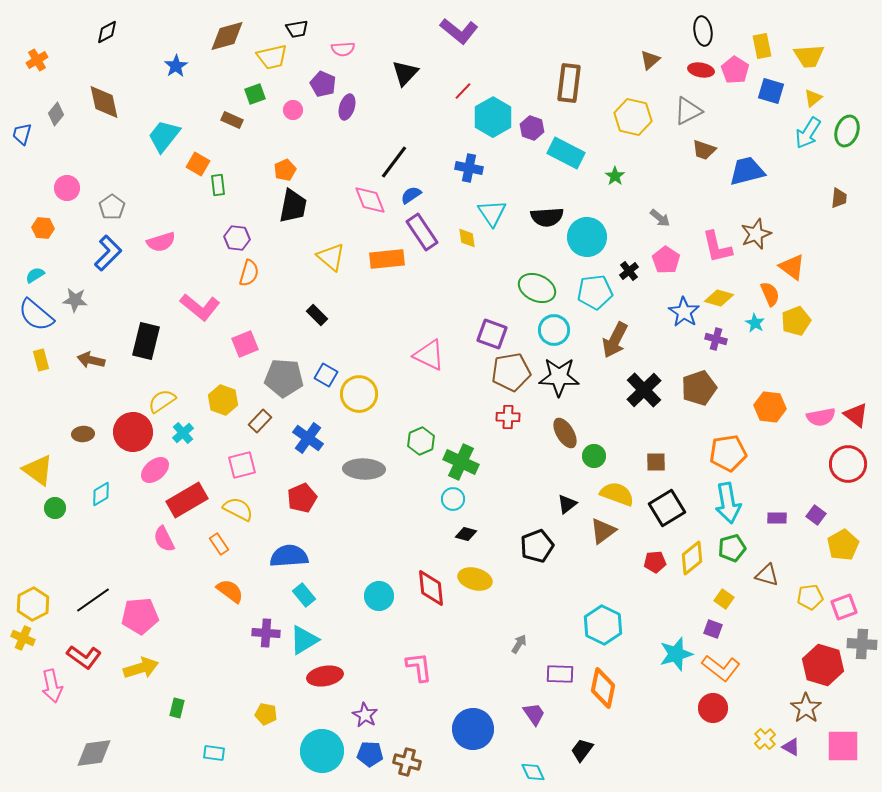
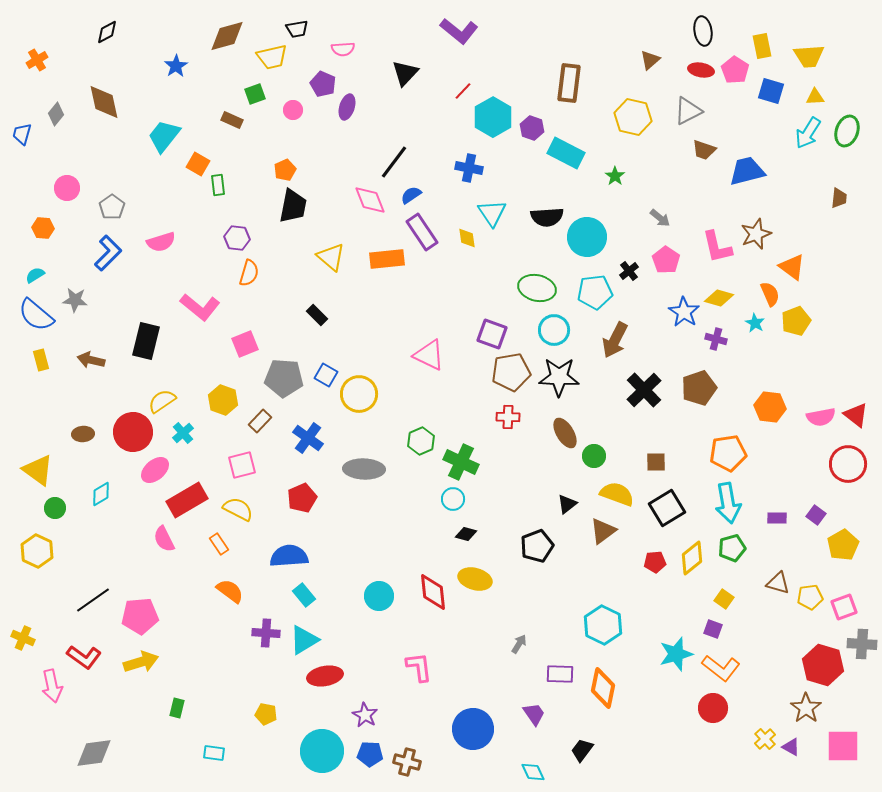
yellow triangle at (813, 98): moved 2 px right, 1 px up; rotated 36 degrees clockwise
green ellipse at (537, 288): rotated 12 degrees counterclockwise
brown triangle at (767, 575): moved 11 px right, 8 px down
red diamond at (431, 588): moved 2 px right, 4 px down
yellow hexagon at (33, 604): moved 4 px right, 53 px up; rotated 8 degrees counterclockwise
yellow arrow at (141, 668): moved 6 px up
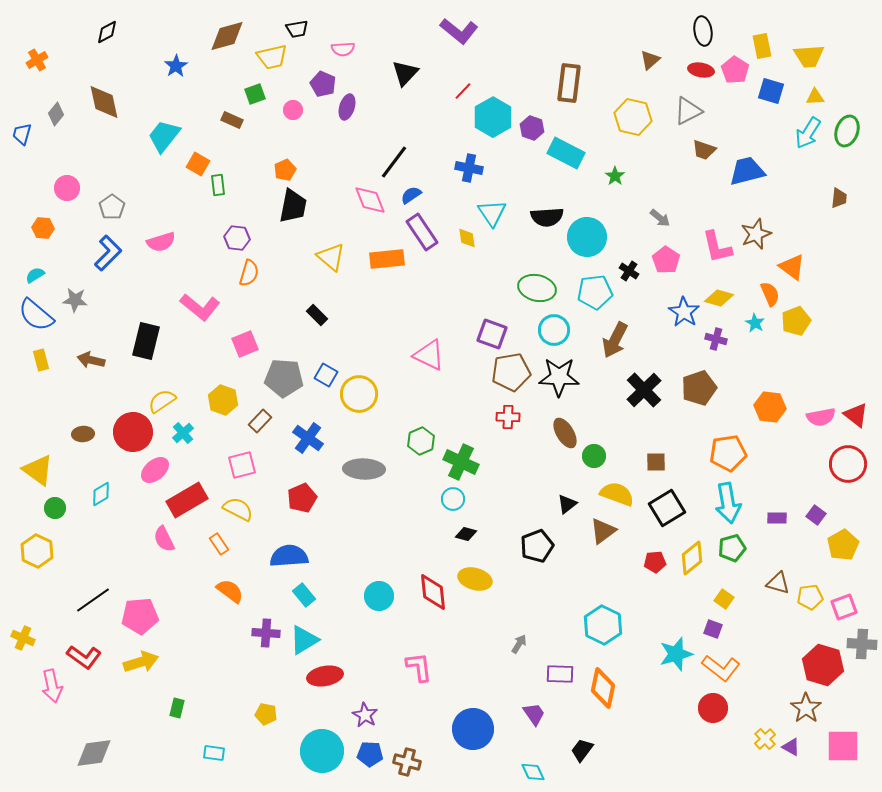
black cross at (629, 271): rotated 18 degrees counterclockwise
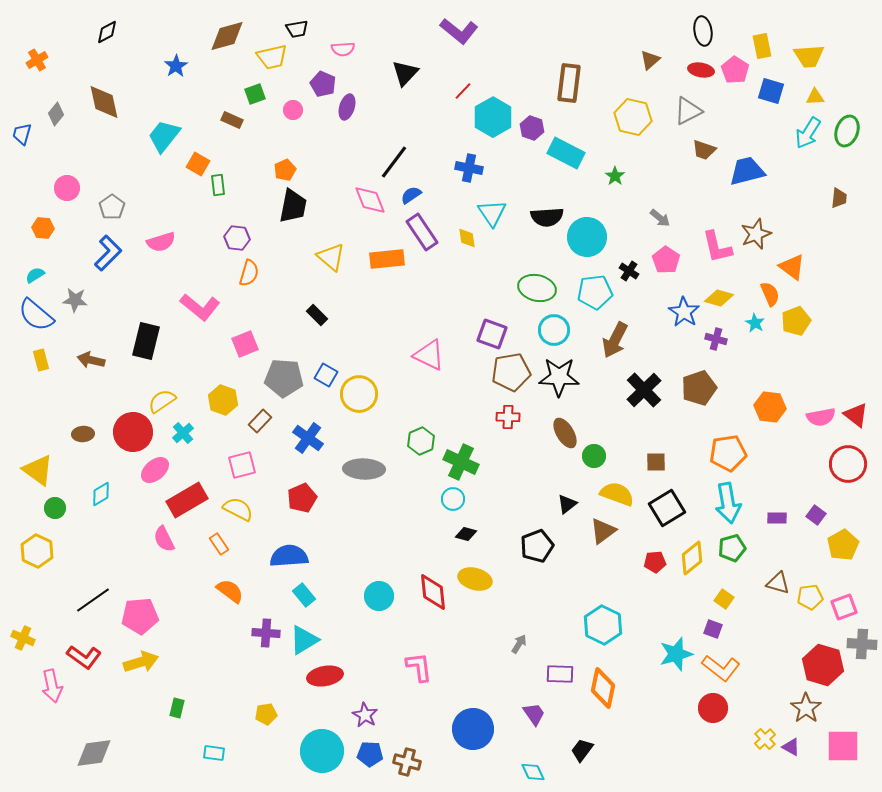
yellow pentagon at (266, 714): rotated 20 degrees counterclockwise
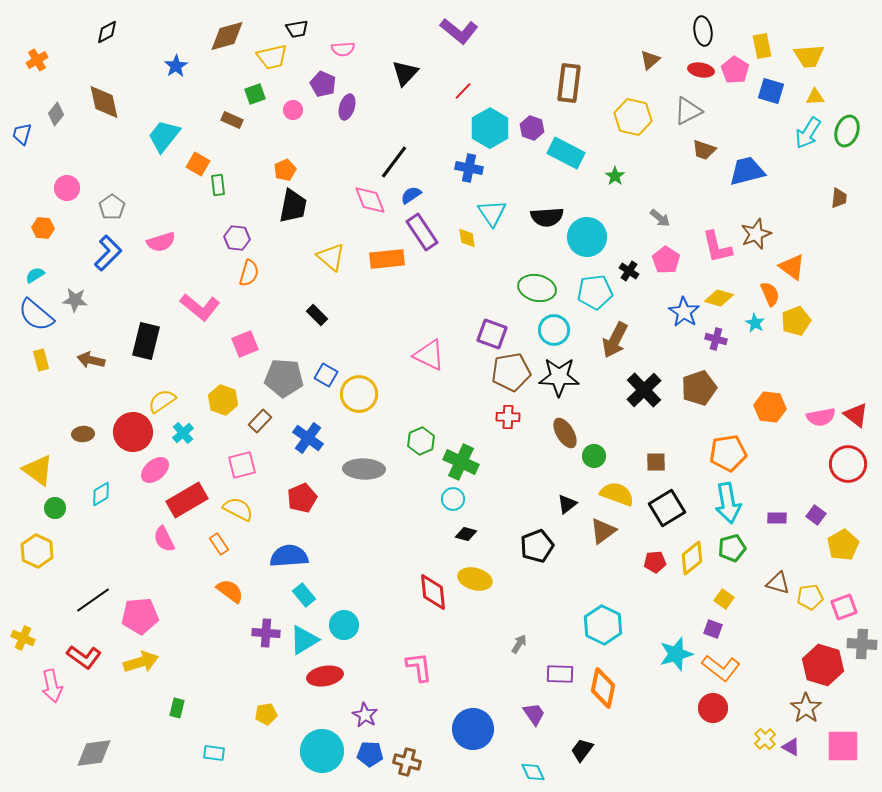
cyan hexagon at (493, 117): moved 3 px left, 11 px down
cyan circle at (379, 596): moved 35 px left, 29 px down
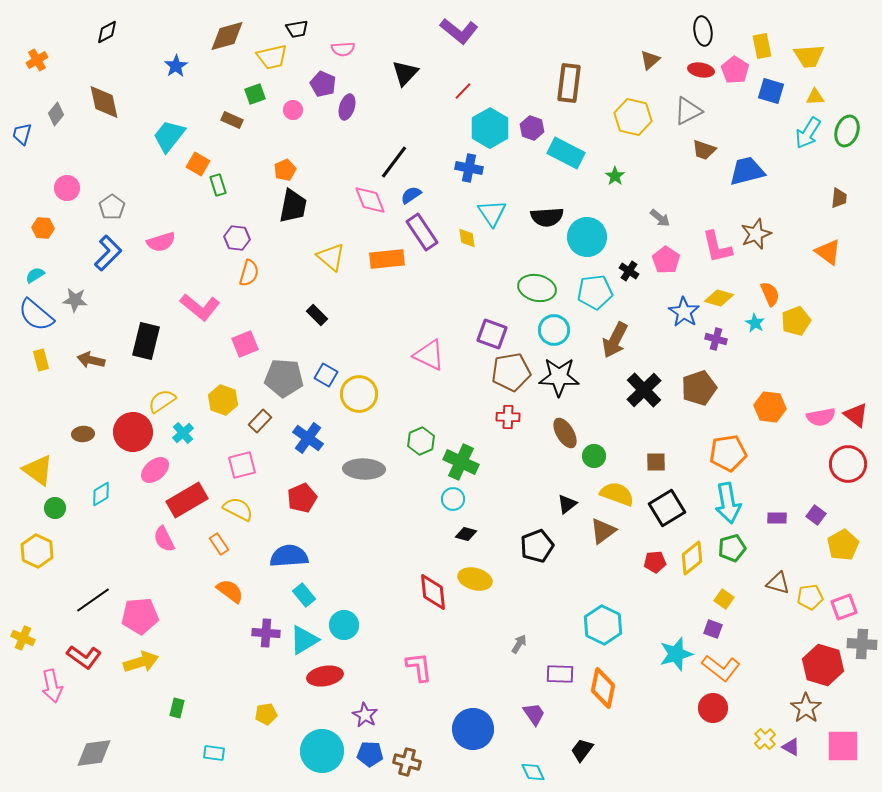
cyan trapezoid at (164, 136): moved 5 px right
green rectangle at (218, 185): rotated 10 degrees counterclockwise
orange triangle at (792, 267): moved 36 px right, 15 px up
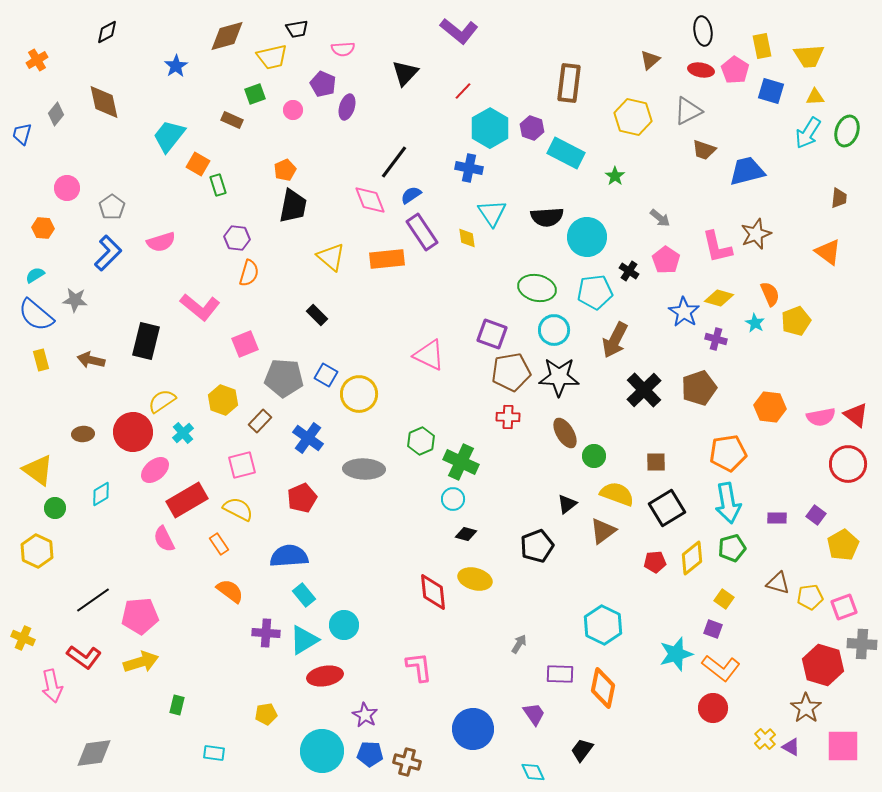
green rectangle at (177, 708): moved 3 px up
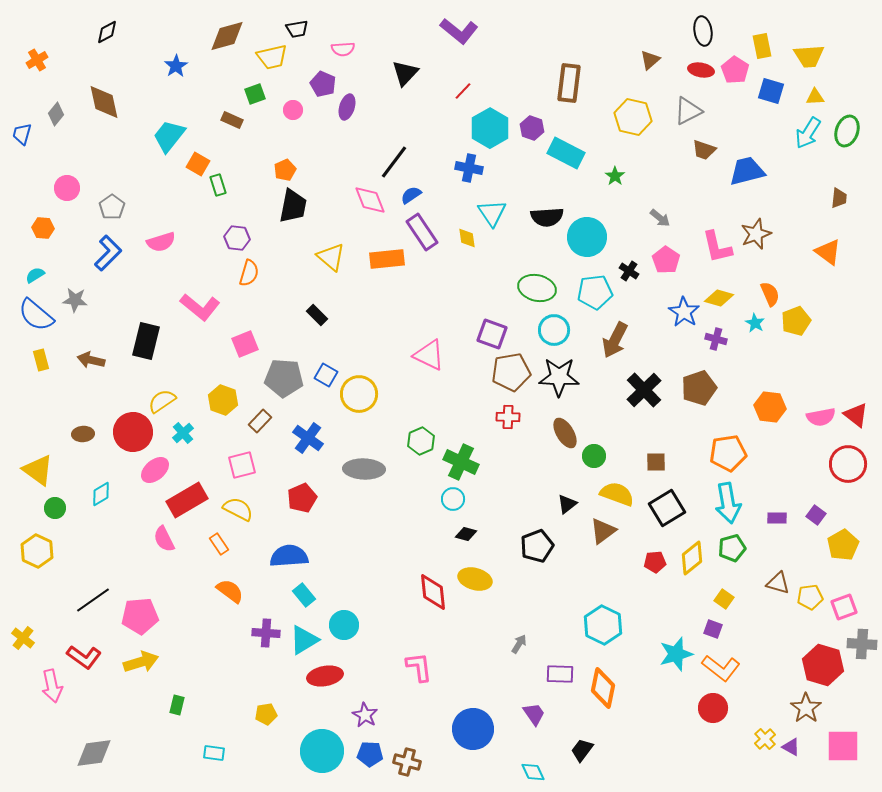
yellow cross at (23, 638): rotated 15 degrees clockwise
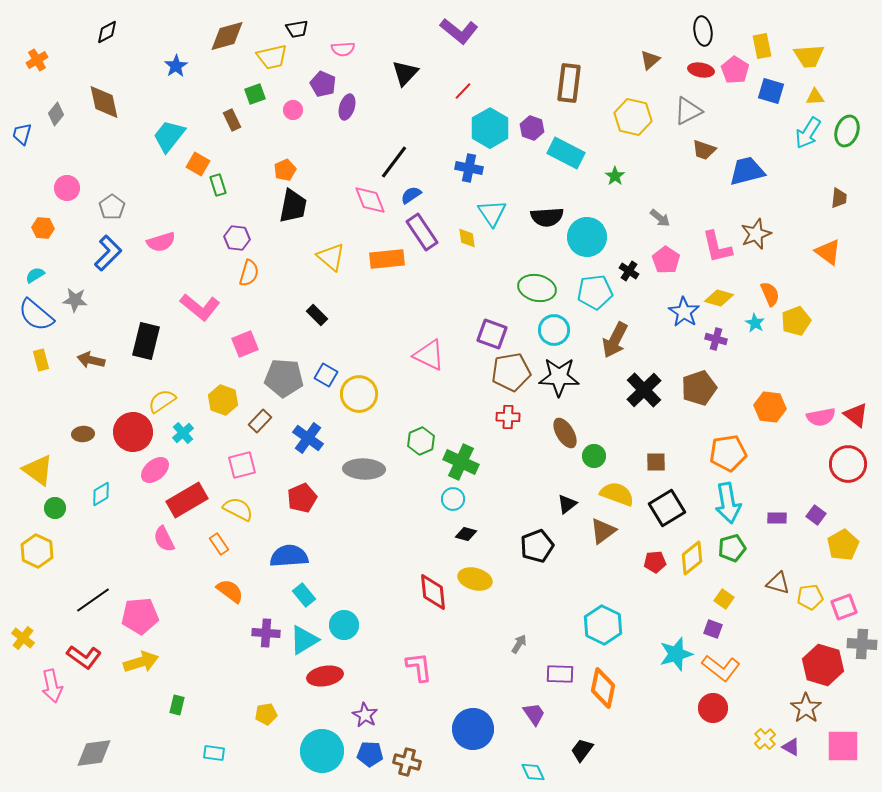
brown rectangle at (232, 120): rotated 40 degrees clockwise
